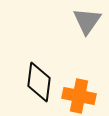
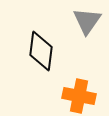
black diamond: moved 2 px right, 31 px up
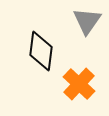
orange cross: moved 12 px up; rotated 32 degrees clockwise
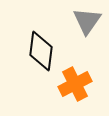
orange cross: moved 4 px left; rotated 20 degrees clockwise
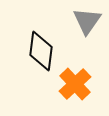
orange cross: rotated 16 degrees counterclockwise
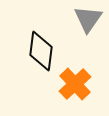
gray triangle: moved 1 px right, 2 px up
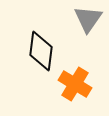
orange cross: rotated 16 degrees counterclockwise
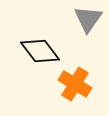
black diamond: moved 1 px left; rotated 45 degrees counterclockwise
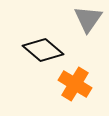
black diamond: moved 3 px right, 1 px up; rotated 12 degrees counterclockwise
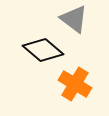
gray triangle: moved 14 px left; rotated 28 degrees counterclockwise
